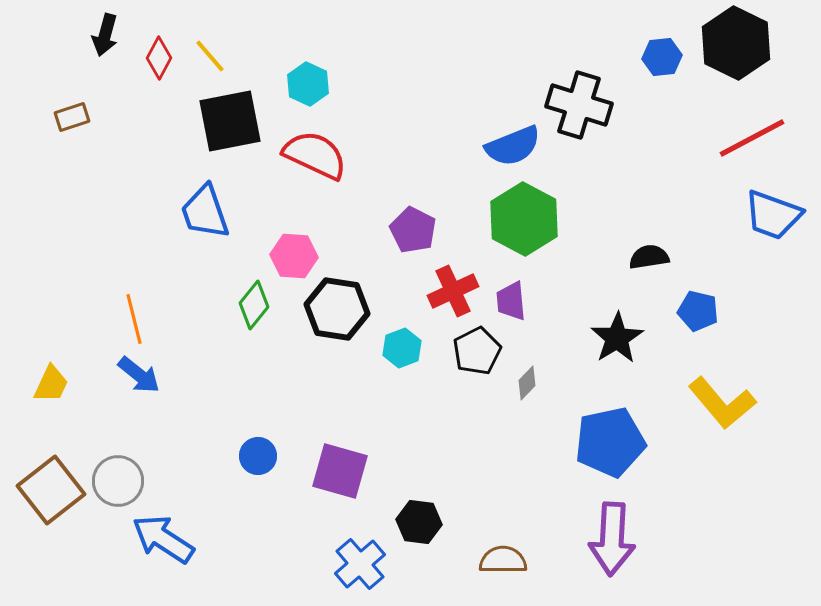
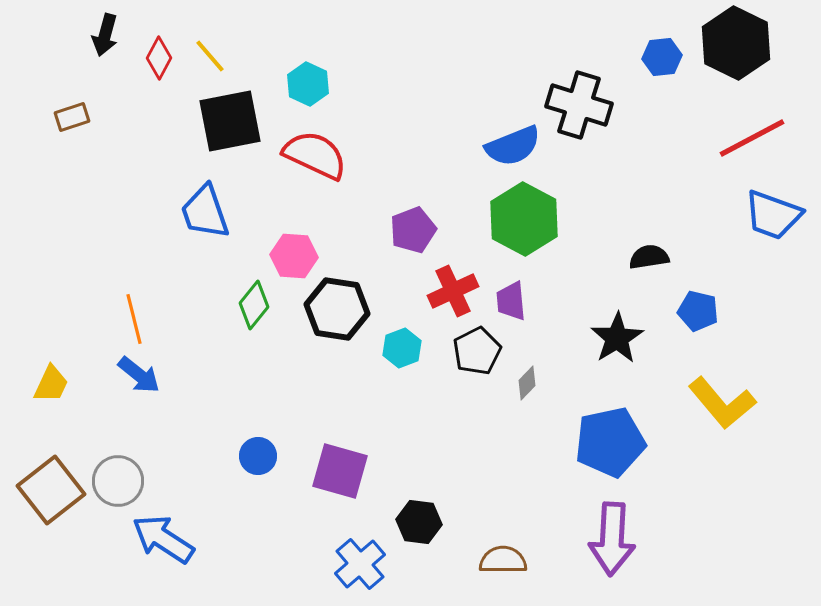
purple pentagon at (413, 230): rotated 24 degrees clockwise
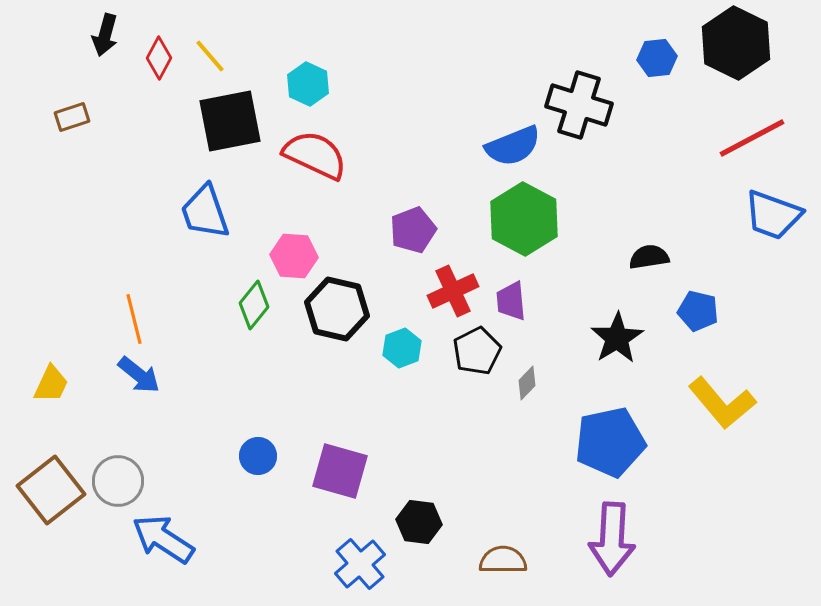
blue hexagon at (662, 57): moved 5 px left, 1 px down
black hexagon at (337, 309): rotated 4 degrees clockwise
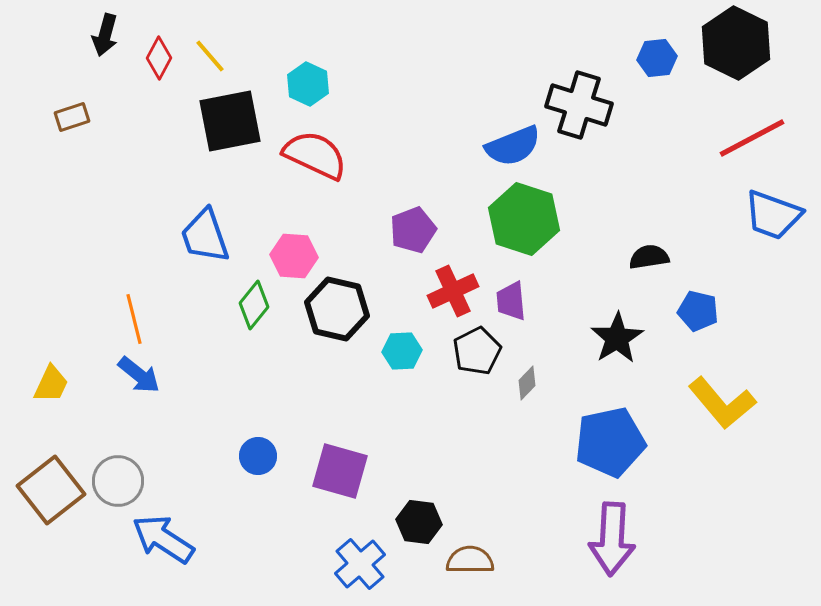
blue trapezoid at (205, 212): moved 24 px down
green hexagon at (524, 219): rotated 10 degrees counterclockwise
cyan hexagon at (402, 348): moved 3 px down; rotated 18 degrees clockwise
brown semicircle at (503, 560): moved 33 px left
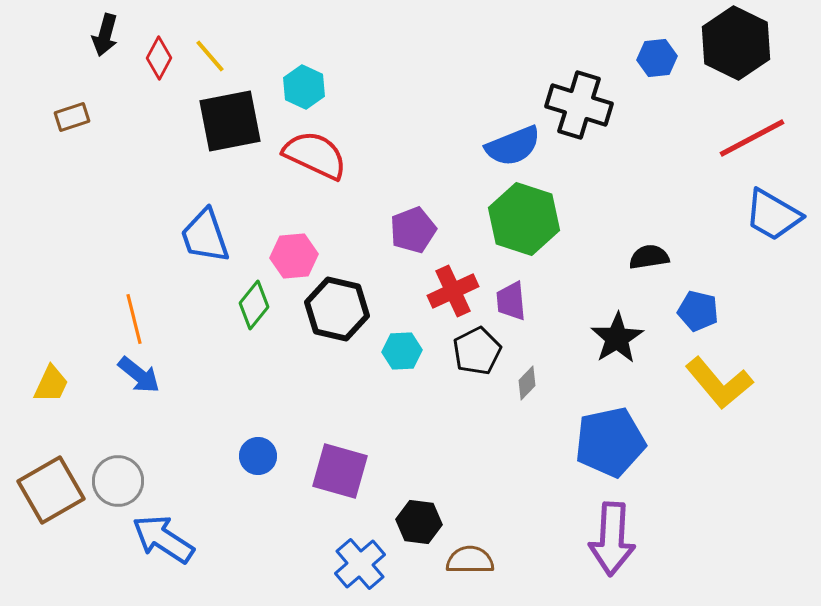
cyan hexagon at (308, 84): moved 4 px left, 3 px down
blue trapezoid at (773, 215): rotated 10 degrees clockwise
pink hexagon at (294, 256): rotated 9 degrees counterclockwise
yellow L-shape at (722, 403): moved 3 px left, 20 px up
brown square at (51, 490): rotated 8 degrees clockwise
